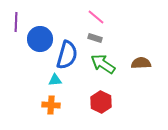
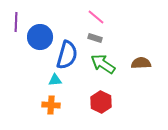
blue circle: moved 2 px up
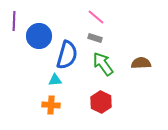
purple line: moved 2 px left, 1 px up
blue circle: moved 1 px left, 1 px up
green arrow: rotated 20 degrees clockwise
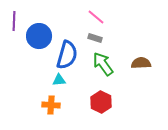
cyan triangle: moved 4 px right
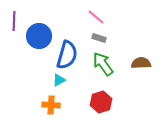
gray rectangle: moved 4 px right
cyan triangle: rotated 24 degrees counterclockwise
red hexagon: rotated 15 degrees clockwise
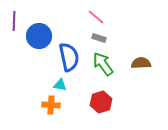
blue semicircle: moved 2 px right, 2 px down; rotated 28 degrees counterclockwise
cyan triangle: moved 1 px right, 5 px down; rotated 40 degrees clockwise
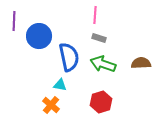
pink line: moved 1 px left, 2 px up; rotated 54 degrees clockwise
green arrow: rotated 35 degrees counterclockwise
orange cross: rotated 36 degrees clockwise
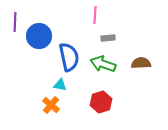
purple line: moved 1 px right, 1 px down
gray rectangle: moved 9 px right; rotated 24 degrees counterclockwise
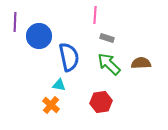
gray rectangle: moved 1 px left; rotated 24 degrees clockwise
green arrow: moved 6 px right; rotated 25 degrees clockwise
cyan triangle: moved 1 px left
red hexagon: rotated 10 degrees clockwise
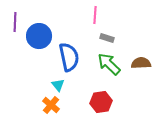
cyan triangle: moved 1 px left; rotated 40 degrees clockwise
